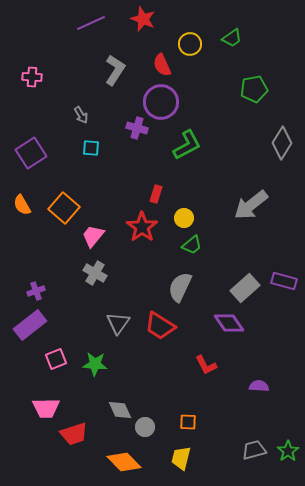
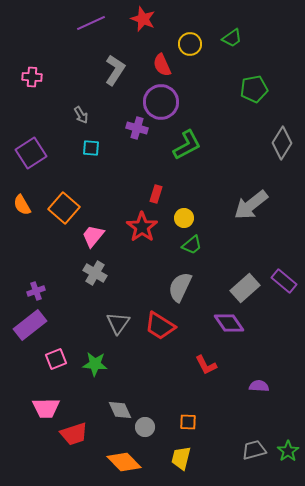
purple rectangle at (284, 281): rotated 25 degrees clockwise
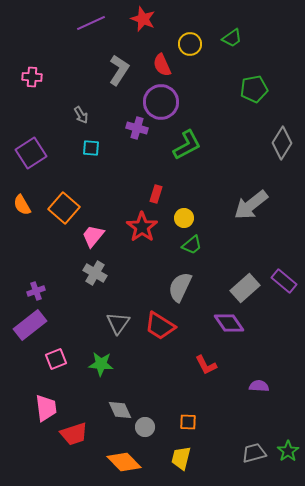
gray L-shape at (115, 70): moved 4 px right
green star at (95, 364): moved 6 px right
pink trapezoid at (46, 408): rotated 96 degrees counterclockwise
gray trapezoid at (254, 450): moved 3 px down
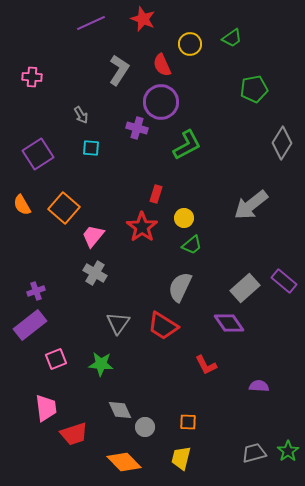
purple square at (31, 153): moved 7 px right, 1 px down
red trapezoid at (160, 326): moved 3 px right
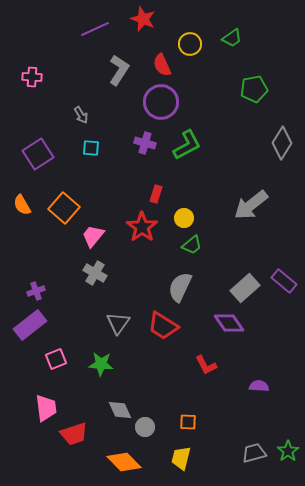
purple line at (91, 23): moved 4 px right, 6 px down
purple cross at (137, 128): moved 8 px right, 15 px down
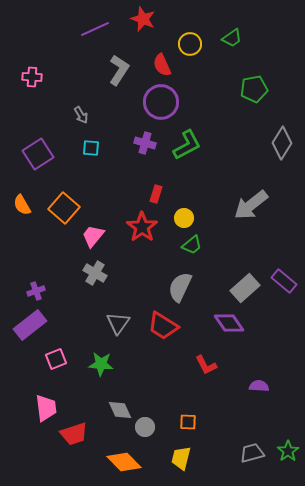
gray trapezoid at (254, 453): moved 2 px left
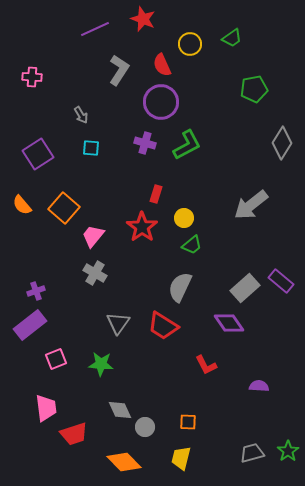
orange semicircle at (22, 205): rotated 10 degrees counterclockwise
purple rectangle at (284, 281): moved 3 px left
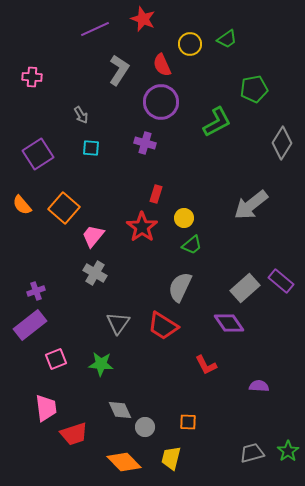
green trapezoid at (232, 38): moved 5 px left, 1 px down
green L-shape at (187, 145): moved 30 px right, 23 px up
yellow trapezoid at (181, 458): moved 10 px left
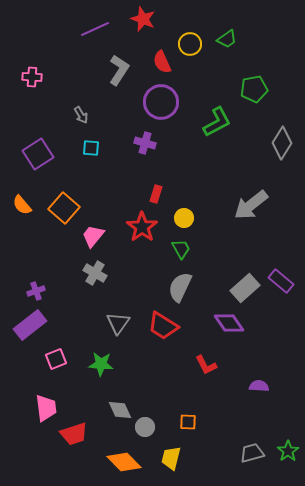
red semicircle at (162, 65): moved 3 px up
green trapezoid at (192, 245): moved 11 px left, 4 px down; rotated 80 degrees counterclockwise
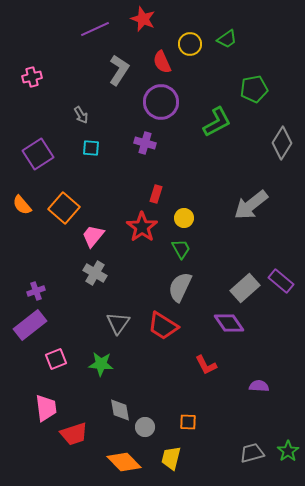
pink cross at (32, 77): rotated 18 degrees counterclockwise
gray diamond at (120, 410): rotated 15 degrees clockwise
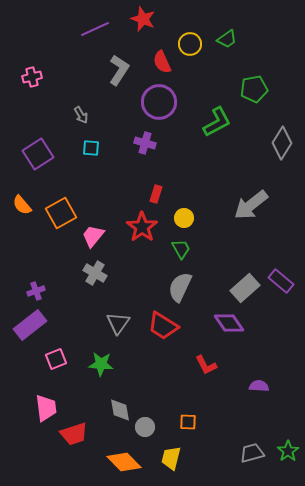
purple circle at (161, 102): moved 2 px left
orange square at (64, 208): moved 3 px left, 5 px down; rotated 20 degrees clockwise
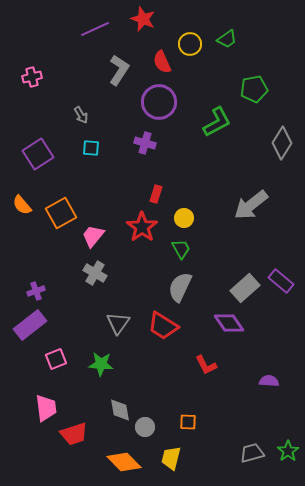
purple semicircle at (259, 386): moved 10 px right, 5 px up
